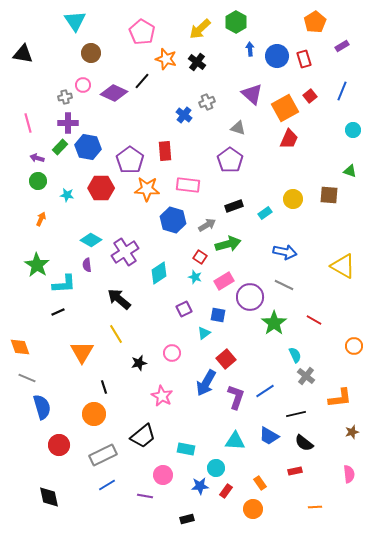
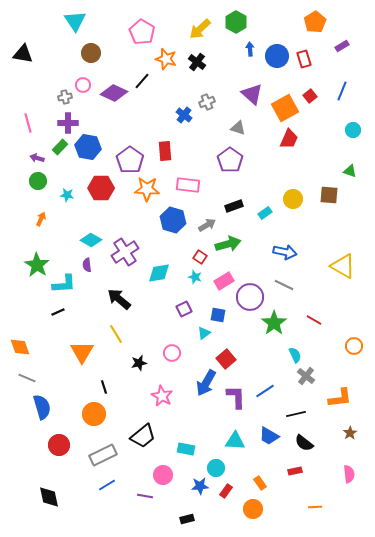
cyan diamond at (159, 273): rotated 25 degrees clockwise
purple L-shape at (236, 397): rotated 20 degrees counterclockwise
brown star at (352, 432): moved 2 px left, 1 px down; rotated 16 degrees counterclockwise
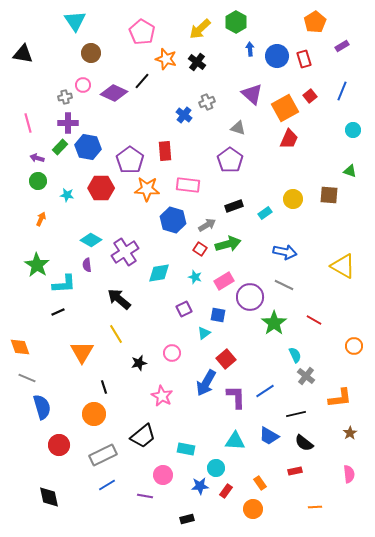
red square at (200, 257): moved 8 px up
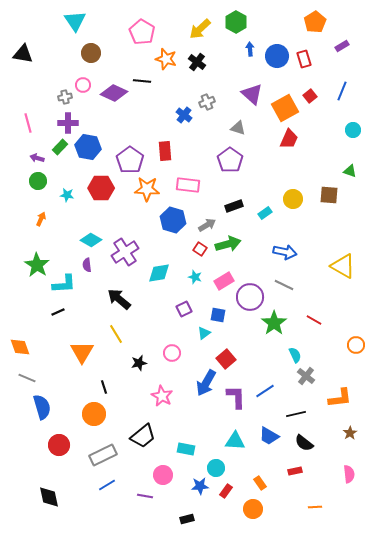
black line at (142, 81): rotated 54 degrees clockwise
orange circle at (354, 346): moved 2 px right, 1 px up
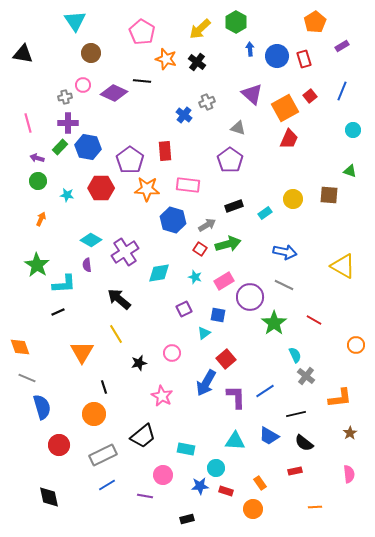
red rectangle at (226, 491): rotated 72 degrees clockwise
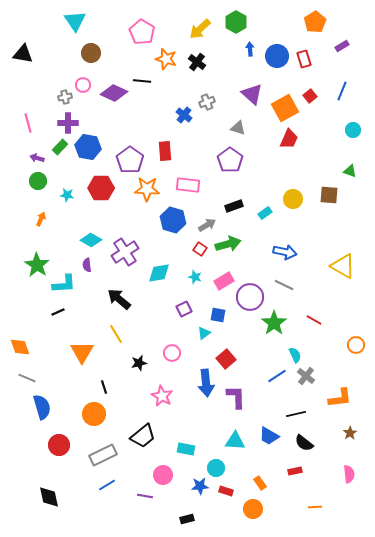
blue arrow at (206, 383): rotated 36 degrees counterclockwise
blue line at (265, 391): moved 12 px right, 15 px up
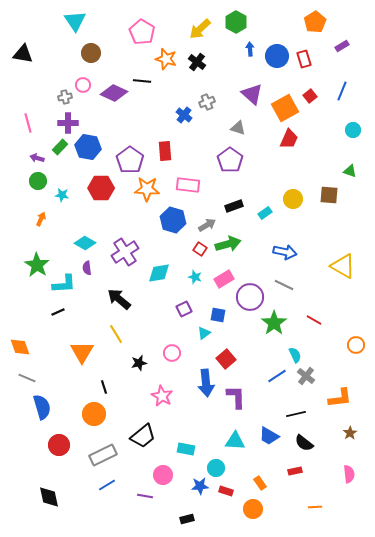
cyan star at (67, 195): moved 5 px left
cyan diamond at (91, 240): moved 6 px left, 3 px down
purple semicircle at (87, 265): moved 3 px down
pink rectangle at (224, 281): moved 2 px up
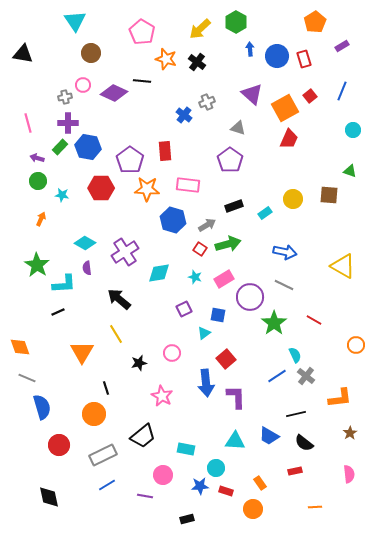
black line at (104, 387): moved 2 px right, 1 px down
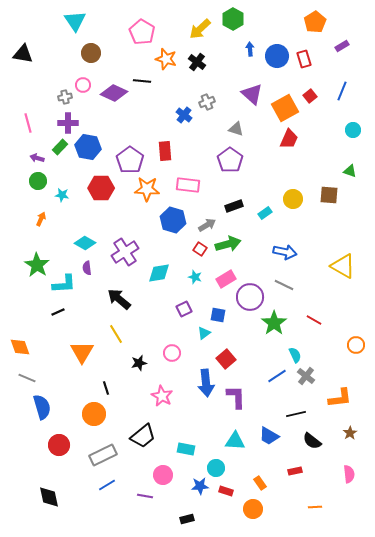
green hexagon at (236, 22): moved 3 px left, 3 px up
gray triangle at (238, 128): moved 2 px left, 1 px down
pink rectangle at (224, 279): moved 2 px right
black semicircle at (304, 443): moved 8 px right, 2 px up
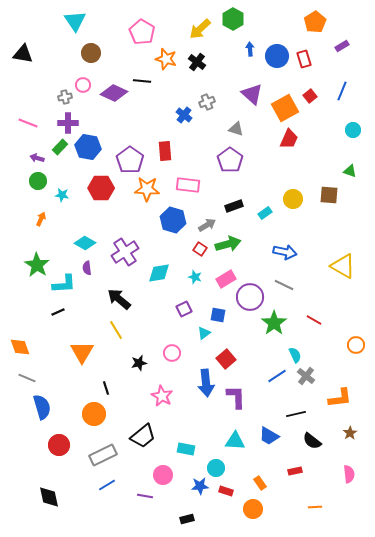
pink line at (28, 123): rotated 54 degrees counterclockwise
yellow line at (116, 334): moved 4 px up
